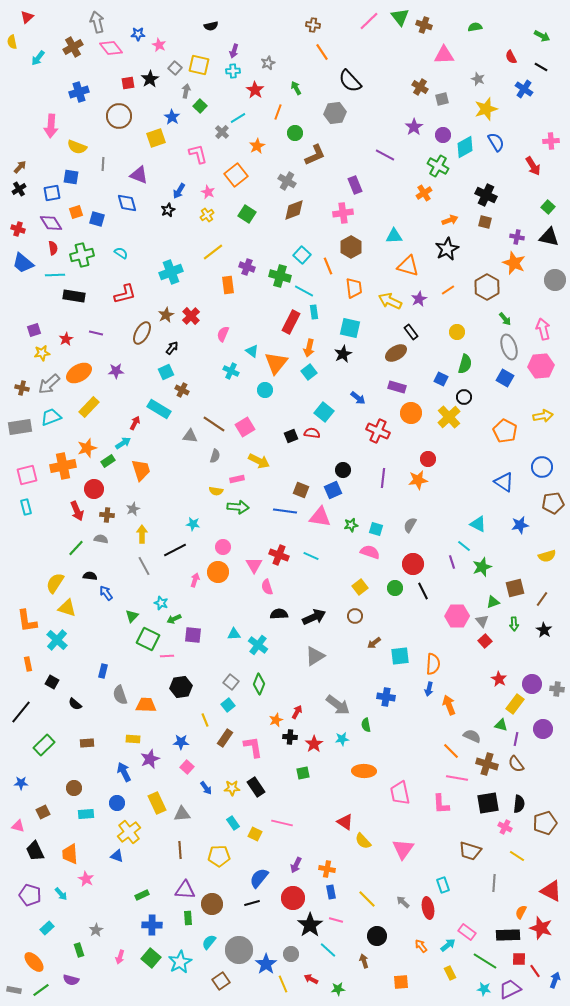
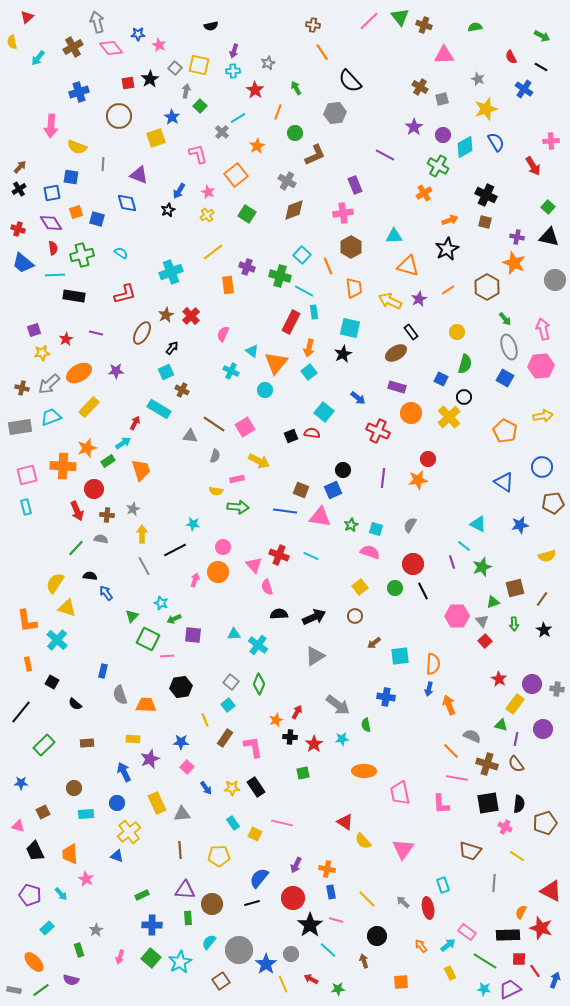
orange cross at (63, 466): rotated 15 degrees clockwise
green star at (351, 525): rotated 16 degrees counterclockwise
pink triangle at (254, 565): rotated 12 degrees counterclockwise
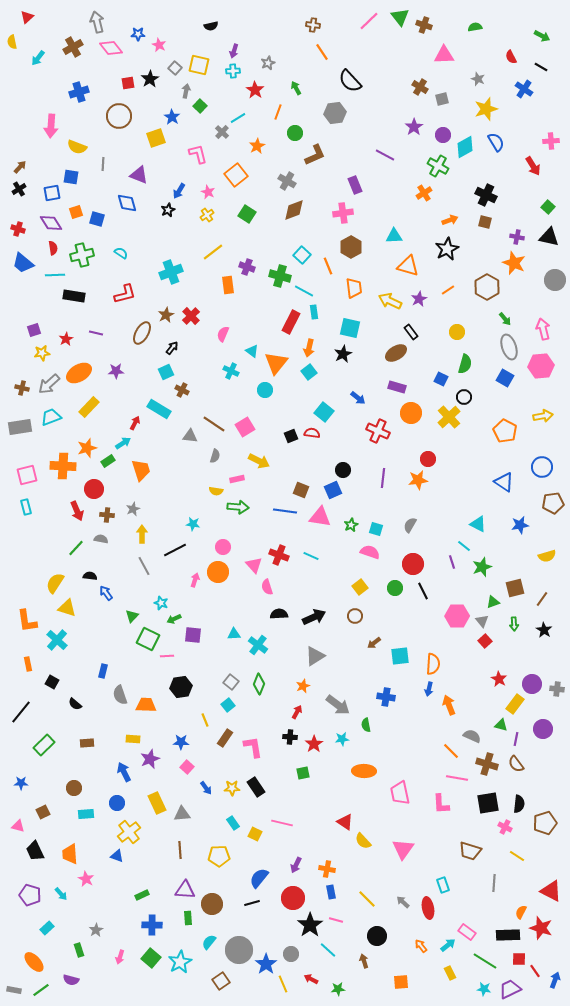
orange star at (276, 720): moved 27 px right, 34 px up
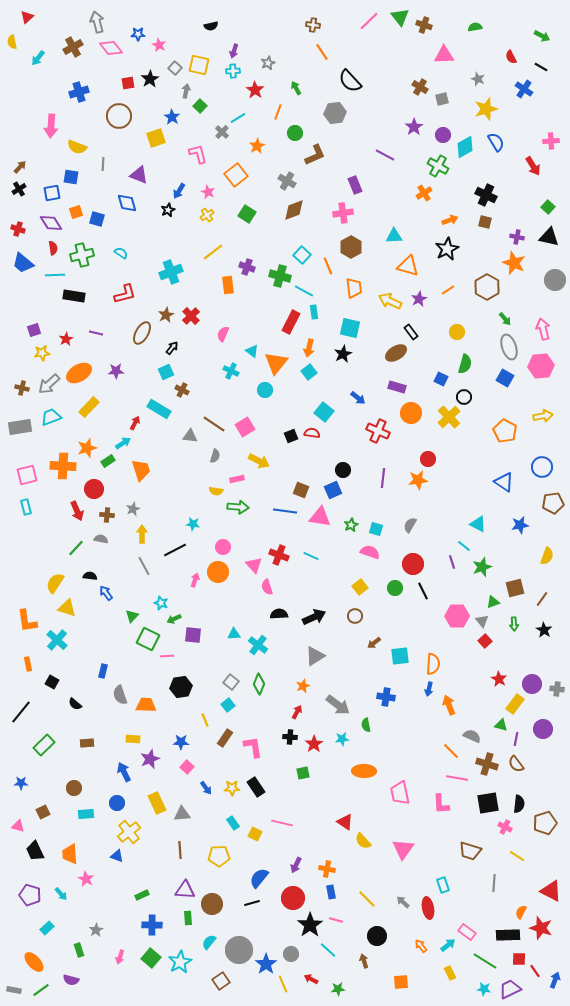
yellow semicircle at (547, 556): rotated 54 degrees counterclockwise
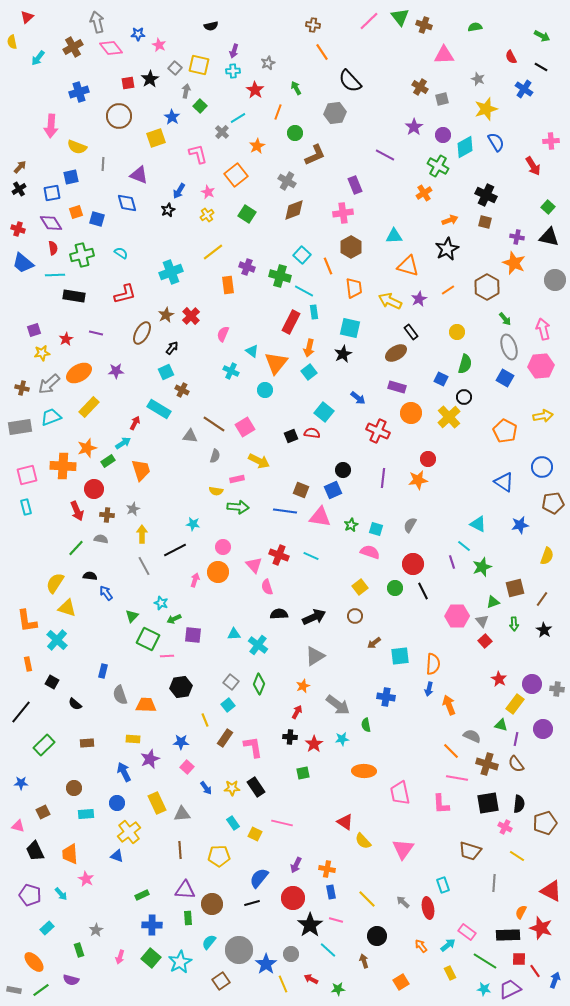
blue square at (71, 177): rotated 21 degrees counterclockwise
orange square at (401, 982): rotated 28 degrees counterclockwise
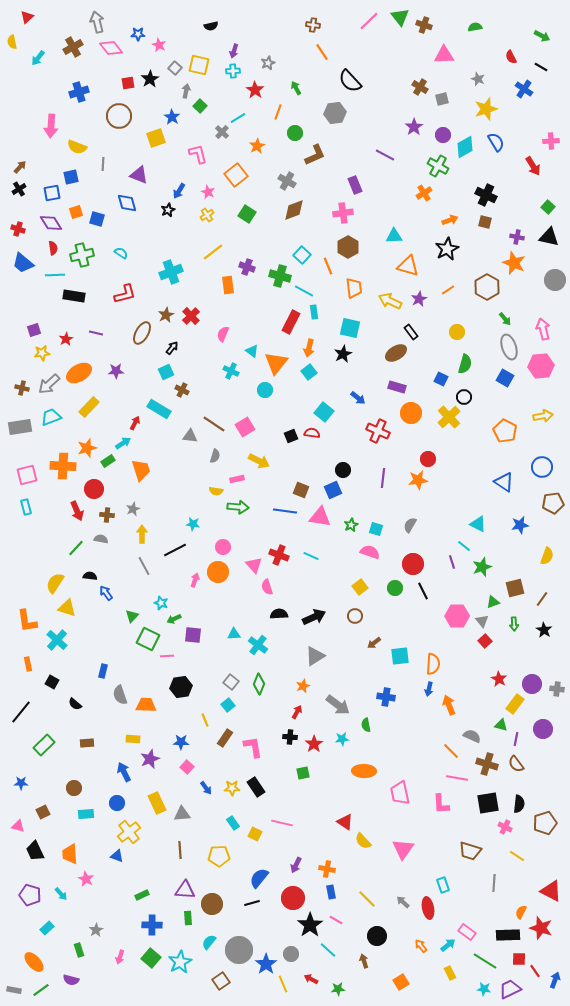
brown hexagon at (351, 247): moved 3 px left
pink line at (336, 920): rotated 16 degrees clockwise
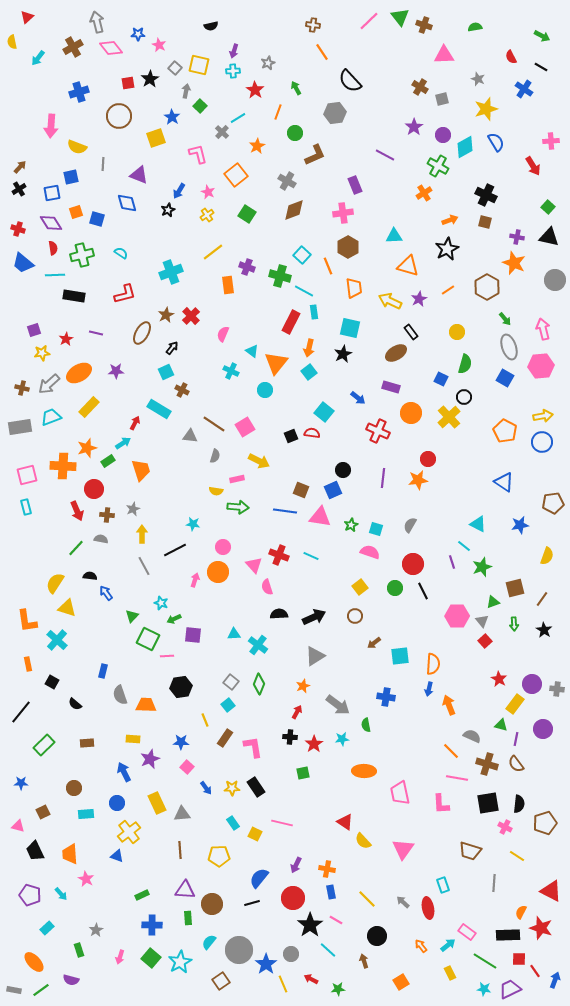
purple rectangle at (397, 387): moved 6 px left
blue circle at (542, 467): moved 25 px up
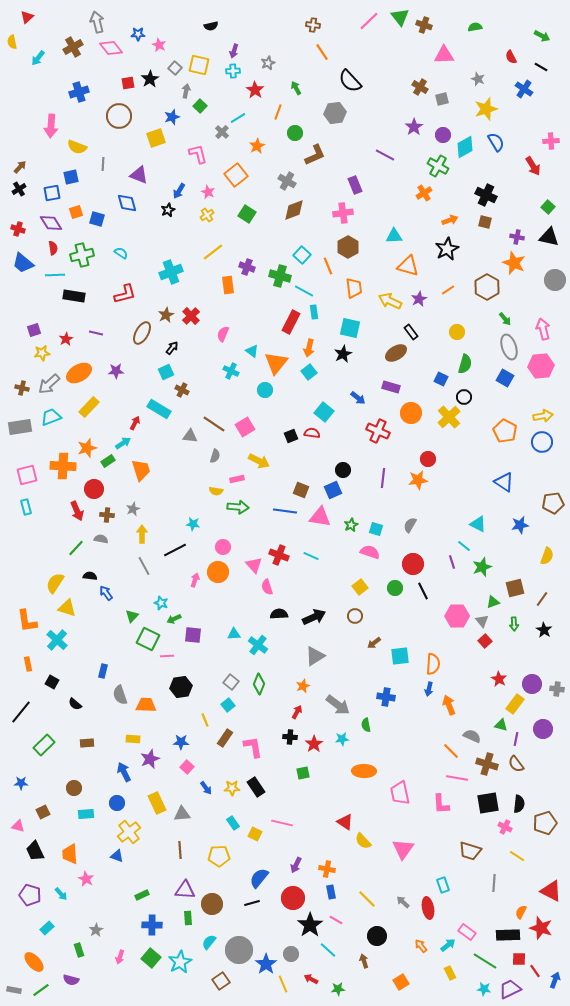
blue star at (172, 117): rotated 21 degrees clockwise
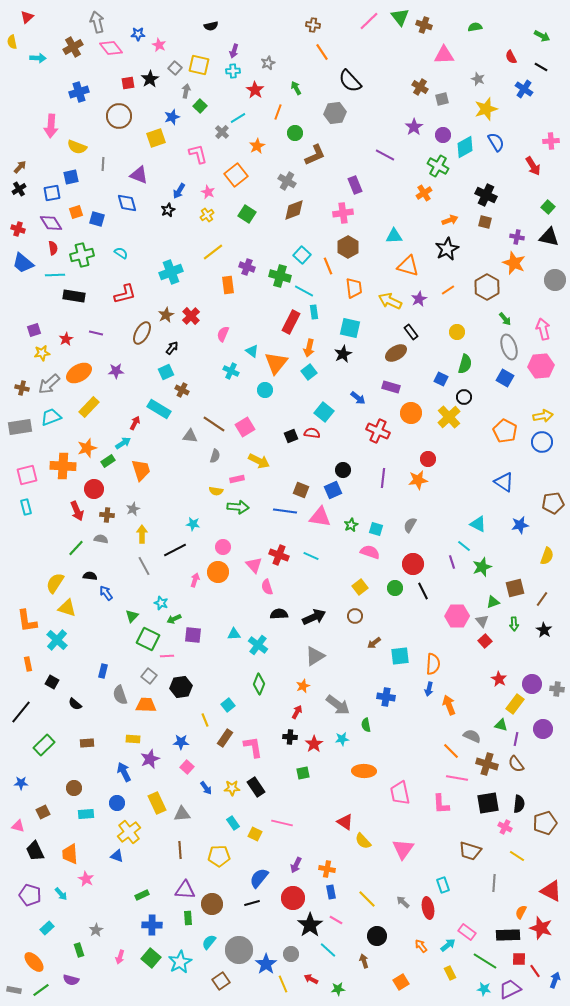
cyan arrow at (38, 58): rotated 126 degrees counterclockwise
gray square at (231, 682): moved 82 px left, 6 px up
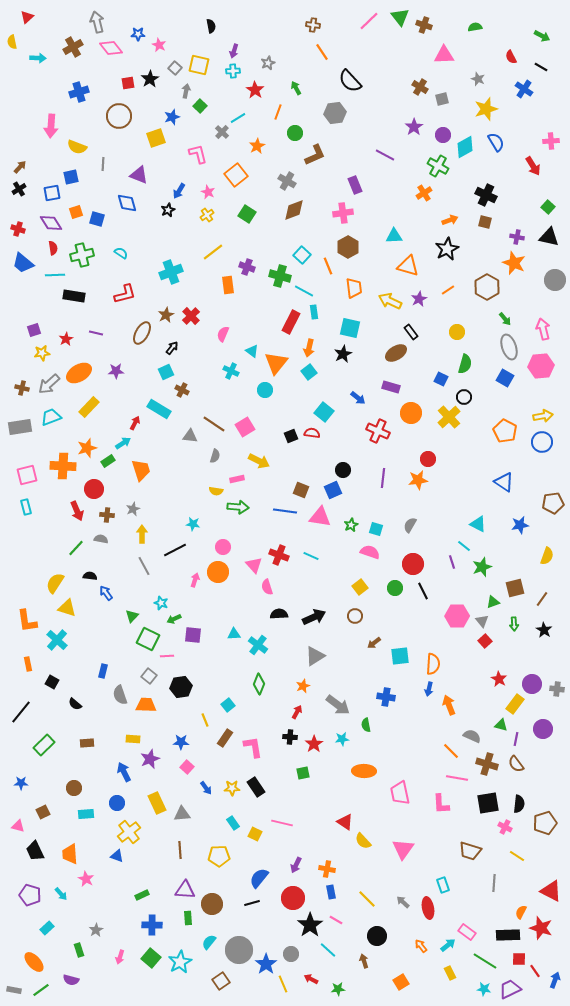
black semicircle at (211, 26): rotated 88 degrees counterclockwise
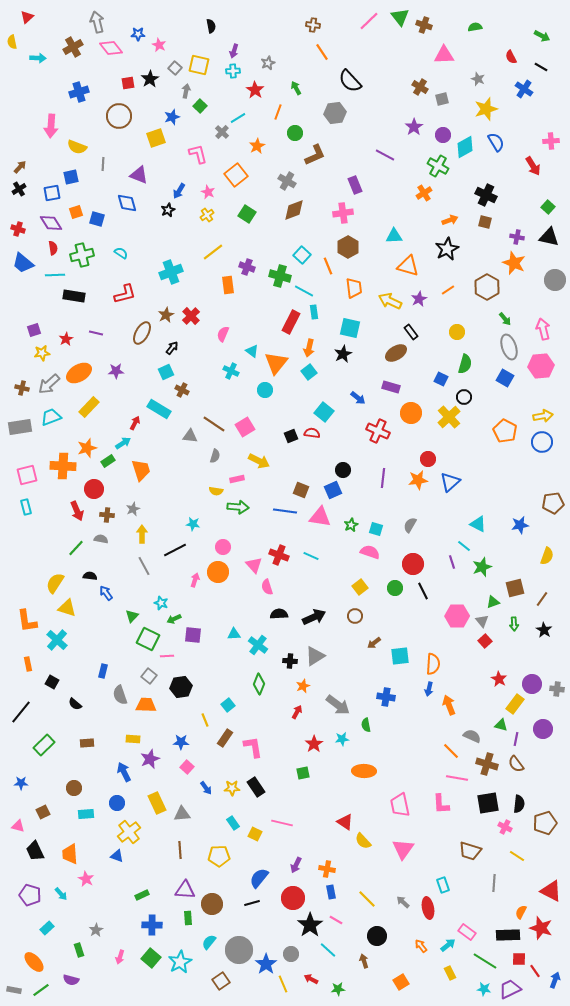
blue triangle at (504, 482): moved 54 px left; rotated 45 degrees clockwise
black cross at (290, 737): moved 76 px up
pink trapezoid at (400, 793): moved 12 px down
